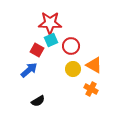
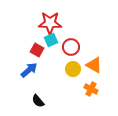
red circle: moved 1 px down
black semicircle: rotated 80 degrees clockwise
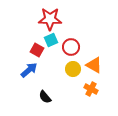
red star: moved 4 px up
black semicircle: moved 7 px right, 4 px up
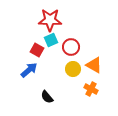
red star: moved 1 px down
black semicircle: moved 2 px right
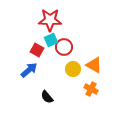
red circle: moved 7 px left
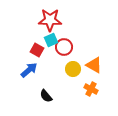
black semicircle: moved 1 px left, 1 px up
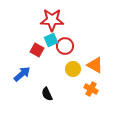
red star: moved 2 px right
red circle: moved 1 px right, 1 px up
orange triangle: moved 1 px right
blue arrow: moved 7 px left, 4 px down
black semicircle: moved 1 px right, 2 px up; rotated 16 degrees clockwise
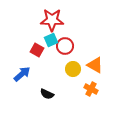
black semicircle: rotated 40 degrees counterclockwise
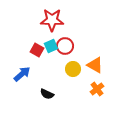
cyan square: moved 6 px down
orange cross: moved 6 px right; rotated 24 degrees clockwise
